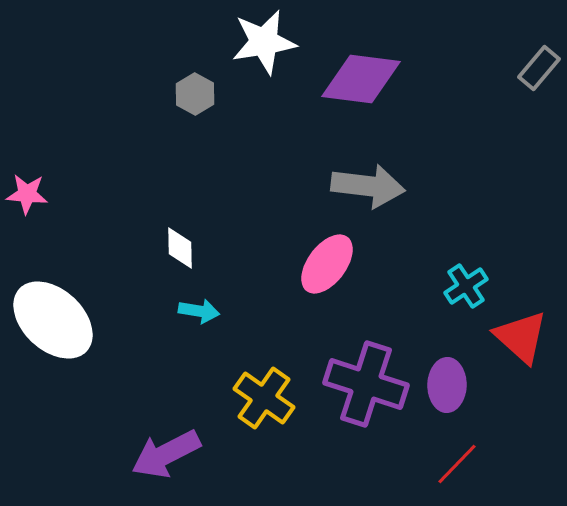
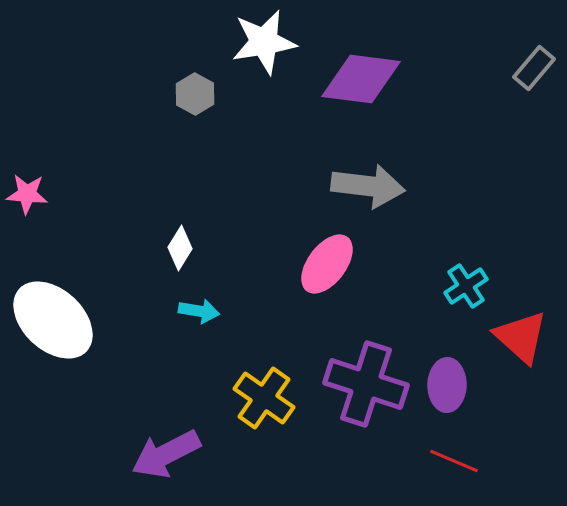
gray rectangle: moved 5 px left
white diamond: rotated 33 degrees clockwise
red line: moved 3 px left, 3 px up; rotated 69 degrees clockwise
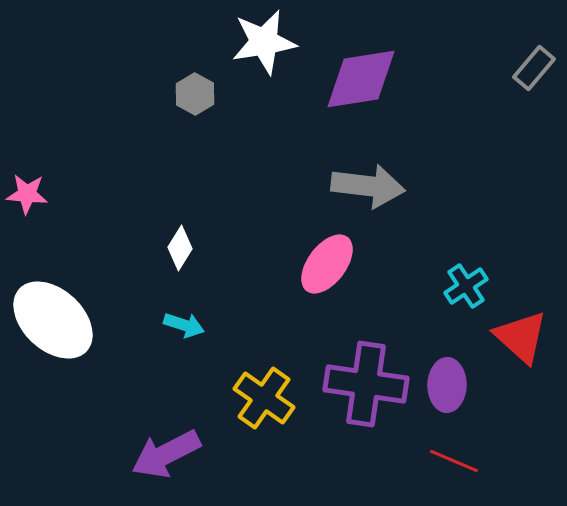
purple diamond: rotated 16 degrees counterclockwise
cyan arrow: moved 15 px left, 14 px down; rotated 9 degrees clockwise
purple cross: rotated 10 degrees counterclockwise
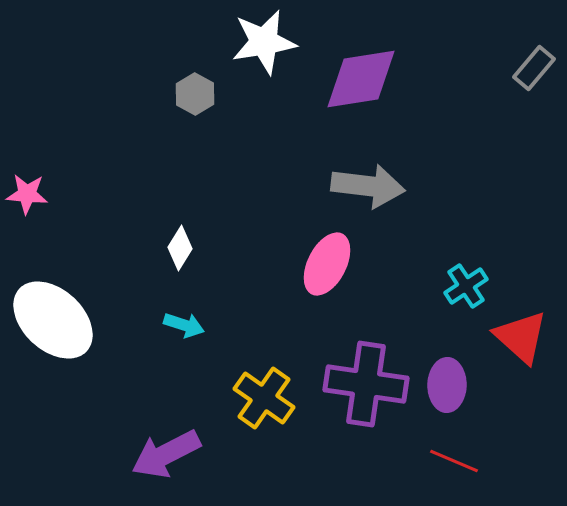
pink ellipse: rotated 10 degrees counterclockwise
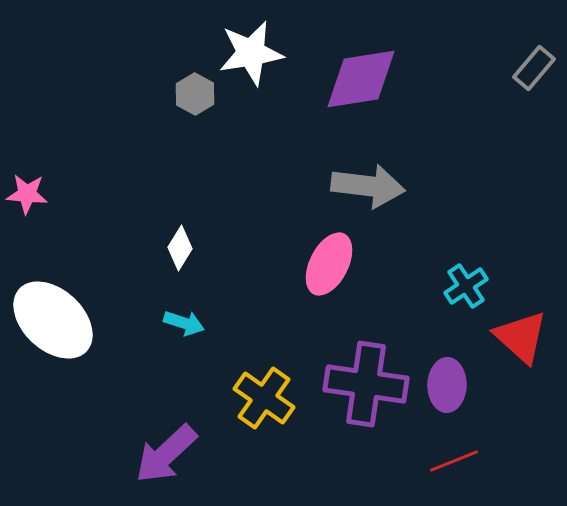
white star: moved 13 px left, 11 px down
pink ellipse: moved 2 px right
cyan arrow: moved 2 px up
purple arrow: rotated 16 degrees counterclockwise
red line: rotated 45 degrees counterclockwise
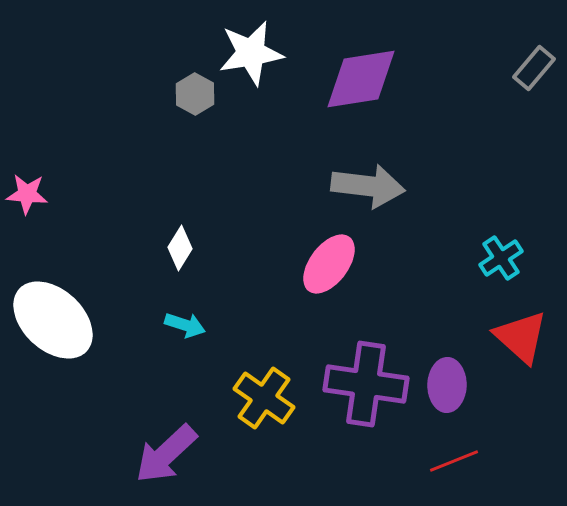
pink ellipse: rotated 10 degrees clockwise
cyan cross: moved 35 px right, 28 px up
cyan arrow: moved 1 px right, 2 px down
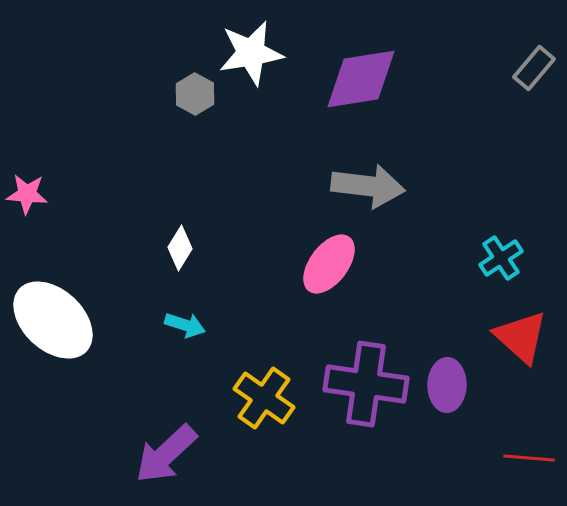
red line: moved 75 px right, 3 px up; rotated 27 degrees clockwise
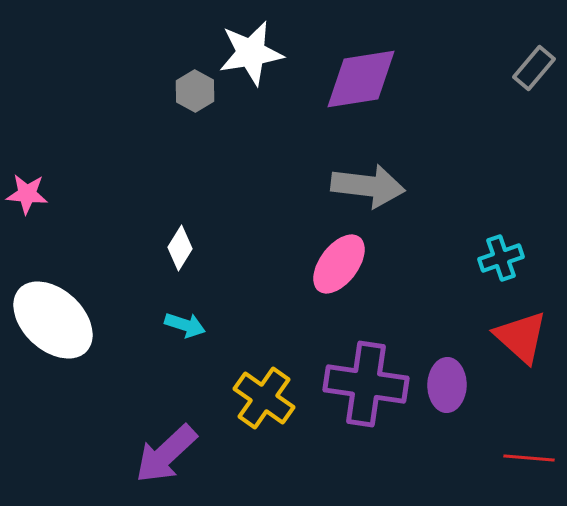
gray hexagon: moved 3 px up
cyan cross: rotated 15 degrees clockwise
pink ellipse: moved 10 px right
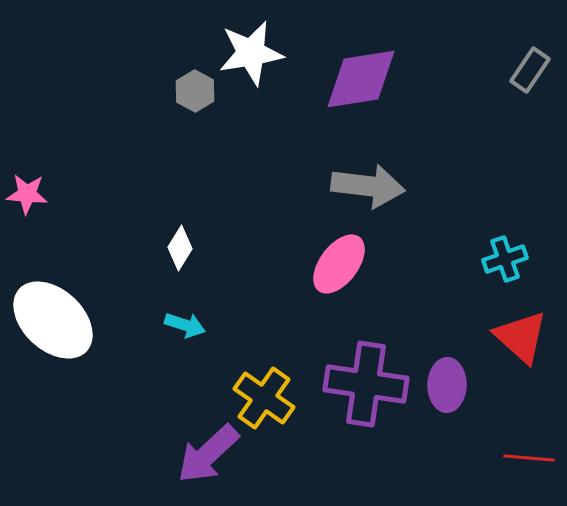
gray rectangle: moved 4 px left, 2 px down; rotated 6 degrees counterclockwise
cyan cross: moved 4 px right, 1 px down
purple arrow: moved 42 px right
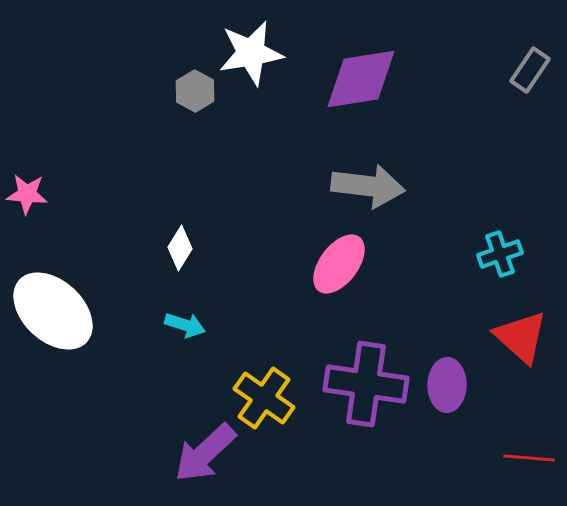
cyan cross: moved 5 px left, 5 px up
white ellipse: moved 9 px up
purple arrow: moved 3 px left, 1 px up
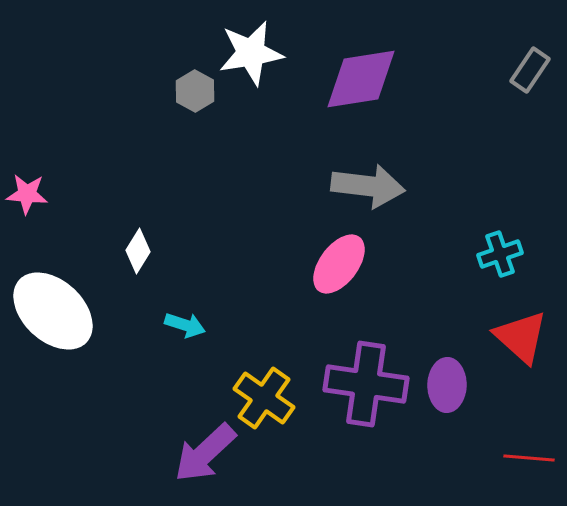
white diamond: moved 42 px left, 3 px down
